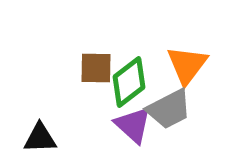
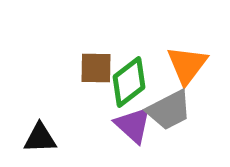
gray trapezoid: moved 1 px down
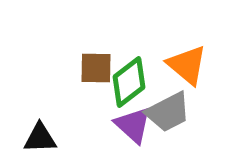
orange triangle: rotated 27 degrees counterclockwise
gray trapezoid: moved 1 px left, 2 px down
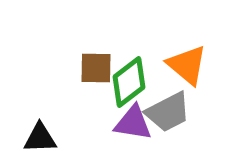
purple triangle: moved 2 px up; rotated 33 degrees counterclockwise
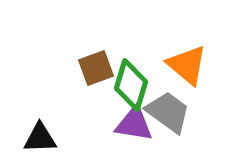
brown square: rotated 21 degrees counterclockwise
green diamond: moved 2 px right, 3 px down; rotated 36 degrees counterclockwise
gray trapezoid: rotated 117 degrees counterclockwise
purple triangle: moved 1 px right, 1 px down
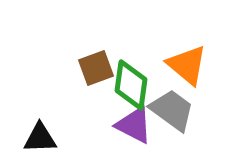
green diamond: rotated 9 degrees counterclockwise
gray trapezoid: moved 4 px right, 2 px up
purple triangle: moved 1 px down; rotated 18 degrees clockwise
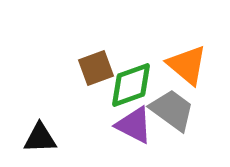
green diamond: rotated 63 degrees clockwise
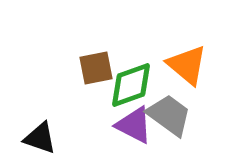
brown square: rotated 9 degrees clockwise
gray trapezoid: moved 3 px left, 5 px down
black triangle: rotated 21 degrees clockwise
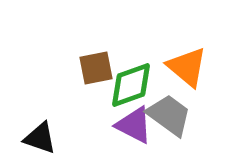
orange triangle: moved 2 px down
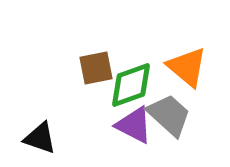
gray trapezoid: rotated 6 degrees clockwise
